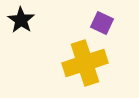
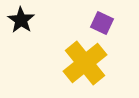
yellow cross: rotated 21 degrees counterclockwise
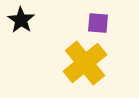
purple square: moved 4 px left; rotated 20 degrees counterclockwise
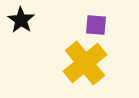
purple square: moved 2 px left, 2 px down
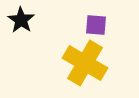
yellow cross: rotated 21 degrees counterclockwise
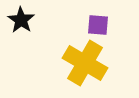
purple square: moved 2 px right
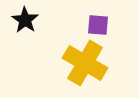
black star: moved 4 px right
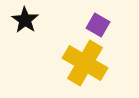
purple square: rotated 25 degrees clockwise
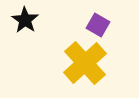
yellow cross: rotated 18 degrees clockwise
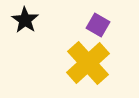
yellow cross: moved 3 px right
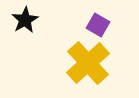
black star: rotated 8 degrees clockwise
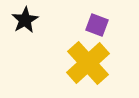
purple square: moved 1 px left; rotated 10 degrees counterclockwise
